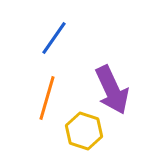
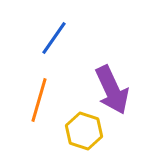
orange line: moved 8 px left, 2 px down
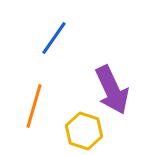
orange line: moved 5 px left, 6 px down
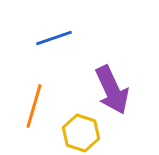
blue line: rotated 36 degrees clockwise
yellow hexagon: moved 3 px left, 2 px down
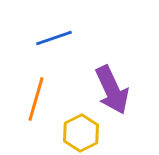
orange line: moved 2 px right, 7 px up
yellow hexagon: rotated 15 degrees clockwise
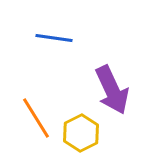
blue line: rotated 27 degrees clockwise
orange line: moved 19 px down; rotated 48 degrees counterclockwise
